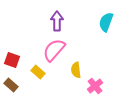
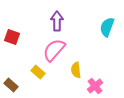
cyan semicircle: moved 1 px right, 5 px down
red square: moved 23 px up
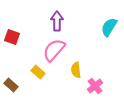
cyan semicircle: moved 2 px right; rotated 12 degrees clockwise
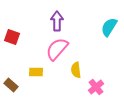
pink semicircle: moved 3 px right, 1 px up
yellow rectangle: moved 2 px left; rotated 40 degrees counterclockwise
pink cross: moved 1 px right, 1 px down
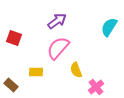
purple arrow: rotated 54 degrees clockwise
red square: moved 2 px right, 1 px down
pink semicircle: moved 1 px right, 1 px up
yellow semicircle: rotated 14 degrees counterclockwise
